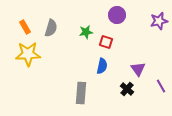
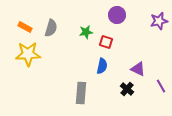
orange rectangle: rotated 32 degrees counterclockwise
purple triangle: rotated 28 degrees counterclockwise
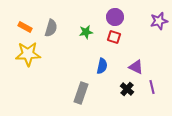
purple circle: moved 2 px left, 2 px down
red square: moved 8 px right, 5 px up
purple triangle: moved 2 px left, 2 px up
purple line: moved 9 px left, 1 px down; rotated 16 degrees clockwise
gray rectangle: rotated 15 degrees clockwise
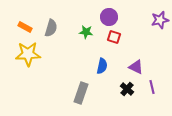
purple circle: moved 6 px left
purple star: moved 1 px right, 1 px up
green star: rotated 16 degrees clockwise
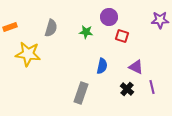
purple star: rotated 12 degrees clockwise
orange rectangle: moved 15 px left; rotated 48 degrees counterclockwise
red square: moved 8 px right, 1 px up
yellow star: rotated 10 degrees clockwise
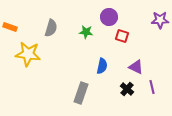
orange rectangle: rotated 40 degrees clockwise
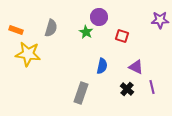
purple circle: moved 10 px left
orange rectangle: moved 6 px right, 3 px down
green star: rotated 24 degrees clockwise
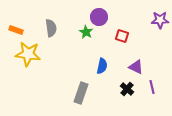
gray semicircle: rotated 24 degrees counterclockwise
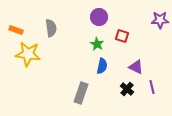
green star: moved 11 px right, 12 px down
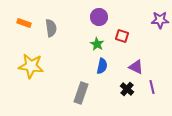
orange rectangle: moved 8 px right, 7 px up
yellow star: moved 3 px right, 12 px down
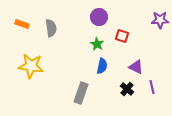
orange rectangle: moved 2 px left, 1 px down
